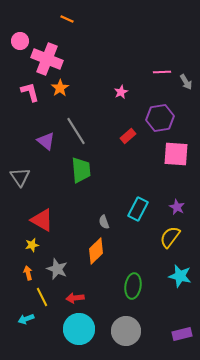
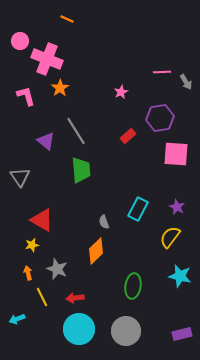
pink L-shape: moved 4 px left, 4 px down
cyan arrow: moved 9 px left
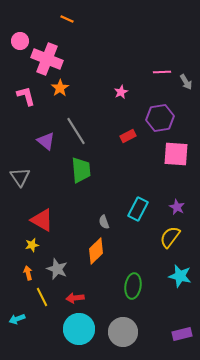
red rectangle: rotated 14 degrees clockwise
gray circle: moved 3 px left, 1 px down
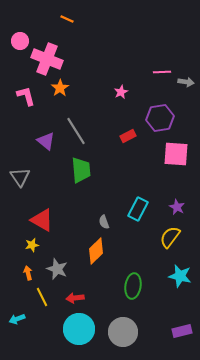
gray arrow: rotated 49 degrees counterclockwise
purple rectangle: moved 3 px up
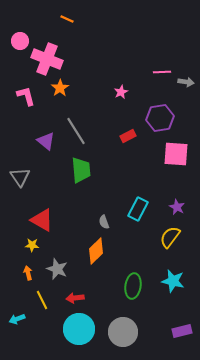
yellow star: rotated 16 degrees clockwise
cyan star: moved 7 px left, 5 px down
yellow line: moved 3 px down
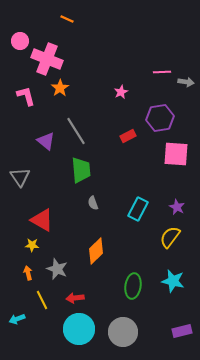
gray semicircle: moved 11 px left, 19 px up
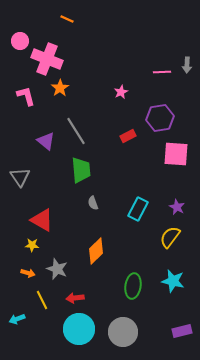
gray arrow: moved 1 px right, 17 px up; rotated 84 degrees clockwise
orange arrow: rotated 120 degrees clockwise
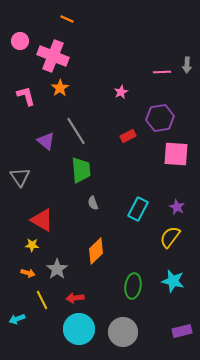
pink cross: moved 6 px right, 3 px up
gray star: rotated 15 degrees clockwise
